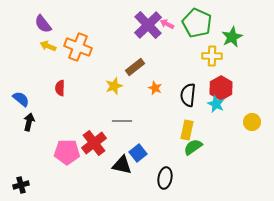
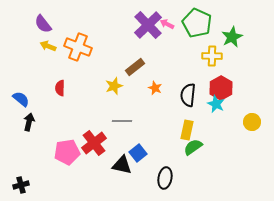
pink pentagon: rotated 10 degrees counterclockwise
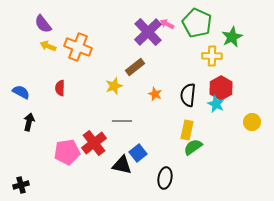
purple cross: moved 7 px down
orange star: moved 6 px down
blue semicircle: moved 7 px up; rotated 12 degrees counterclockwise
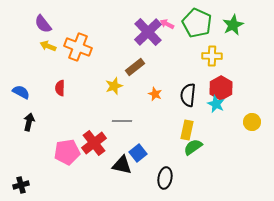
green star: moved 1 px right, 12 px up
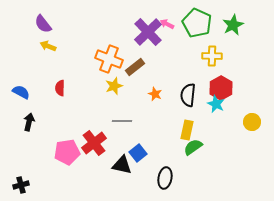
orange cross: moved 31 px right, 12 px down
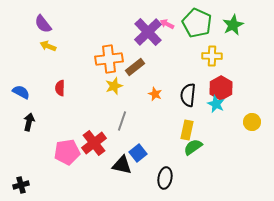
orange cross: rotated 28 degrees counterclockwise
gray line: rotated 72 degrees counterclockwise
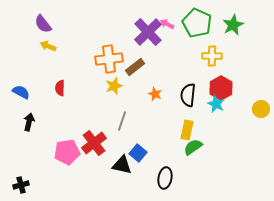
yellow circle: moved 9 px right, 13 px up
blue square: rotated 12 degrees counterclockwise
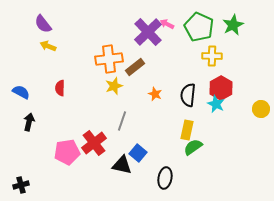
green pentagon: moved 2 px right, 4 px down
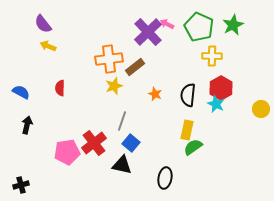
black arrow: moved 2 px left, 3 px down
blue square: moved 7 px left, 10 px up
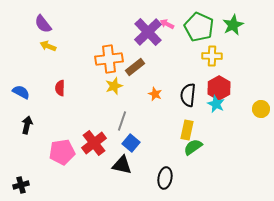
red hexagon: moved 2 px left
pink pentagon: moved 5 px left
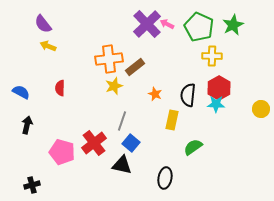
purple cross: moved 1 px left, 8 px up
cyan star: rotated 24 degrees counterclockwise
yellow rectangle: moved 15 px left, 10 px up
pink pentagon: rotated 25 degrees clockwise
black cross: moved 11 px right
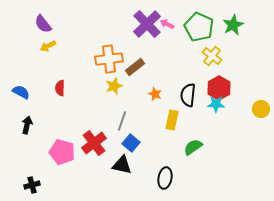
yellow arrow: rotated 49 degrees counterclockwise
yellow cross: rotated 36 degrees clockwise
